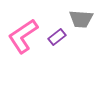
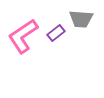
purple rectangle: moved 1 px left, 4 px up
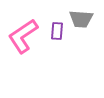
purple rectangle: moved 1 px right, 2 px up; rotated 48 degrees counterclockwise
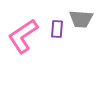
purple rectangle: moved 2 px up
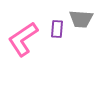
pink L-shape: moved 3 px down
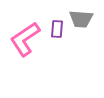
pink L-shape: moved 2 px right
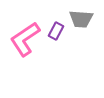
purple rectangle: moved 1 px left, 2 px down; rotated 24 degrees clockwise
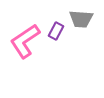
pink L-shape: moved 2 px down
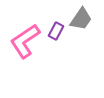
gray trapezoid: rotated 60 degrees counterclockwise
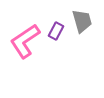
gray trapezoid: moved 1 px right, 2 px down; rotated 50 degrees counterclockwise
